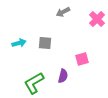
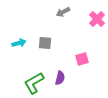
purple semicircle: moved 3 px left, 2 px down
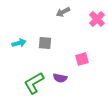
purple semicircle: rotated 88 degrees clockwise
